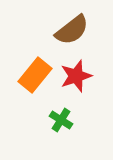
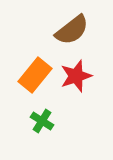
green cross: moved 19 px left, 1 px down
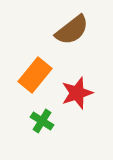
red star: moved 1 px right, 17 px down
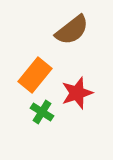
green cross: moved 9 px up
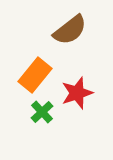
brown semicircle: moved 2 px left
green cross: rotated 15 degrees clockwise
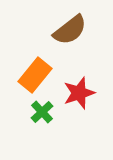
red star: moved 2 px right
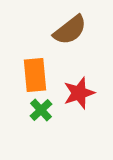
orange rectangle: rotated 44 degrees counterclockwise
green cross: moved 1 px left, 2 px up
